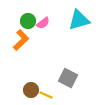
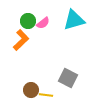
cyan triangle: moved 5 px left
yellow line: rotated 16 degrees counterclockwise
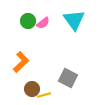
cyan triangle: rotated 50 degrees counterclockwise
orange L-shape: moved 22 px down
brown circle: moved 1 px right, 1 px up
yellow line: moved 2 px left; rotated 24 degrees counterclockwise
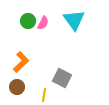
pink semicircle: rotated 24 degrees counterclockwise
gray square: moved 6 px left
brown circle: moved 15 px left, 2 px up
yellow line: rotated 64 degrees counterclockwise
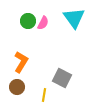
cyan triangle: moved 2 px up
orange L-shape: rotated 15 degrees counterclockwise
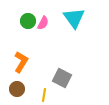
brown circle: moved 2 px down
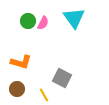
orange L-shape: rotated 75 degrees clockwise
yellow line: rotated 40 degrees counterclockwise
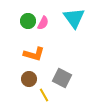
orange L-shape: moved 13 px right, 8 px up
brown circle: moved 12 px right, 10 px up
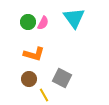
green circle: moved 1 px down
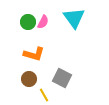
pink semicircle: moved 1 px up
